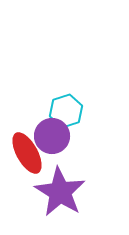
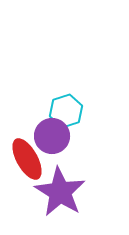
red ellipse: moved 6 px down
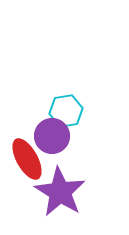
cyan hexagon: rotated 8 degrees clockwise
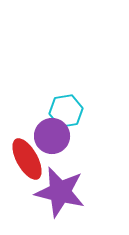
purple star: rotated 18 degrees counterclockwise
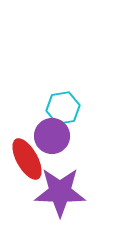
cyan hexagon: moved 3 px left, 3 px up
purple star: rotated 12 degrees counterclockwise
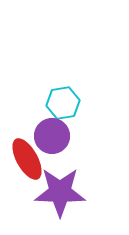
cyan hexagon: moved 5 px up
